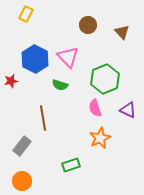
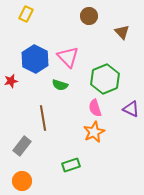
brown circle: moved 1 px right, 9 px up
purple triangle: moved 3 px right, 1 px up
orange star: moved 6 px left, 6 px up
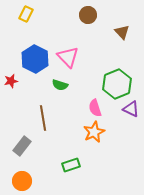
brown circle: moved 1 px left, 1 px up
green hexagon: moved 12 px right, 5 px down
